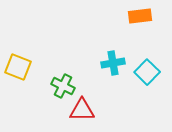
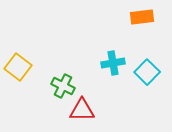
orange rectangle: moved 2 px right, 1 px down
yellow square: rotated 16 degrees clockwise
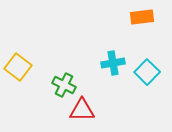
green cross: moved 1 px right, 1 px up
